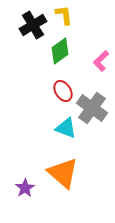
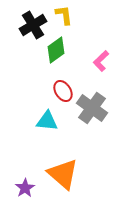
green diamond: moved 4 px left, 1 px up
cyan triangle: moved 19 px left, 7 px up; rotated 15 degrees counterclockwise
orange triangle: moved 1 px down
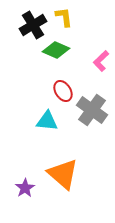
yellow L-shape: moved 2 px down
green diamond: rotated 60 degrees clockwise
gray cross: moved 2 px down
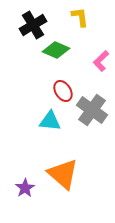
yellow L-shape: moved 16 px right
cyan triangle: moved 3 px right
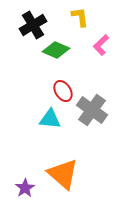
pink L-shape: moved 16 px up
cyan triangle: moved 2 px up
